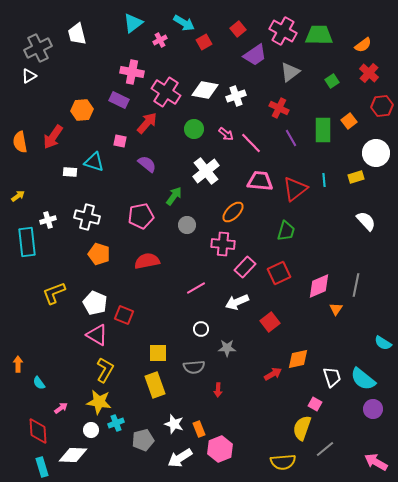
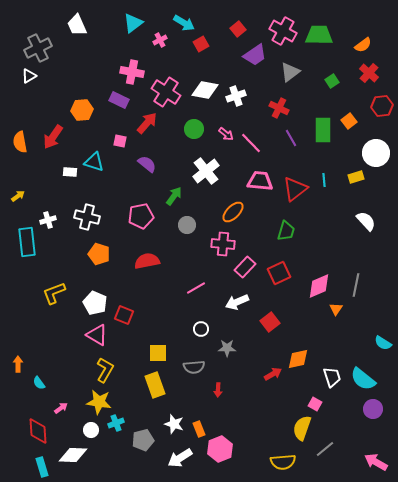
white trapezoid at (77, 34): moved 9 px up; rotated 10 degrees counterclockwise
red square at (204, 42): moved 3 px left, 2 px down
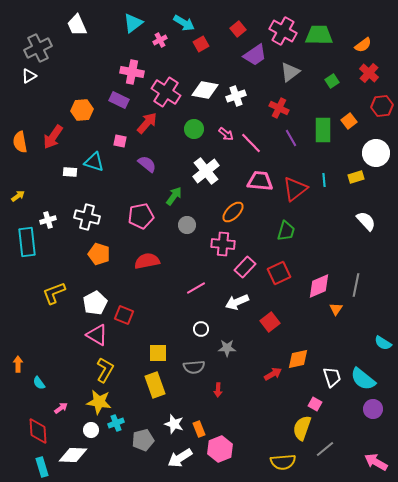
white pentagon at (95, 303): rotated 20 degrees clockwise
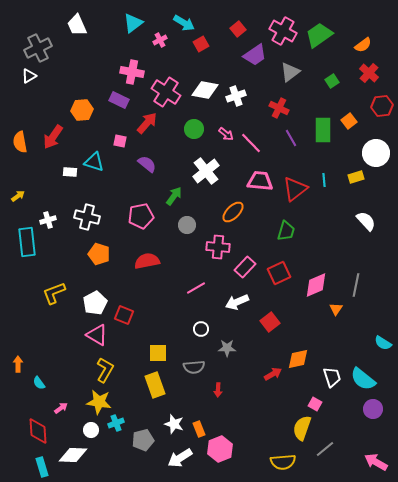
green trapezoid at (319, 35): rotated 36 degrees counterclockwise
pink cross at (223, 244): moved 5 px left, 3 px down
pink diamond at (319, 286): moved 3 px left, 1 px up
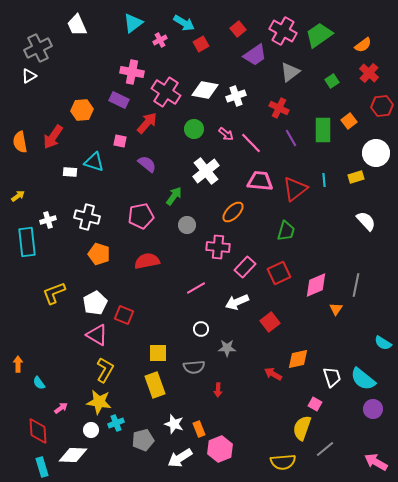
red arrow at (273, 374): rotated 120 degrees counterclockwise
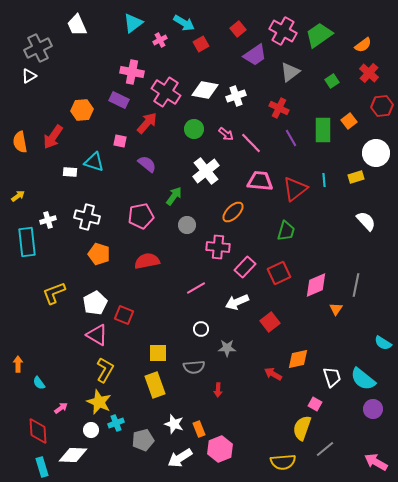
yellow star at (99, 402): rotated 15 degrees clockwise
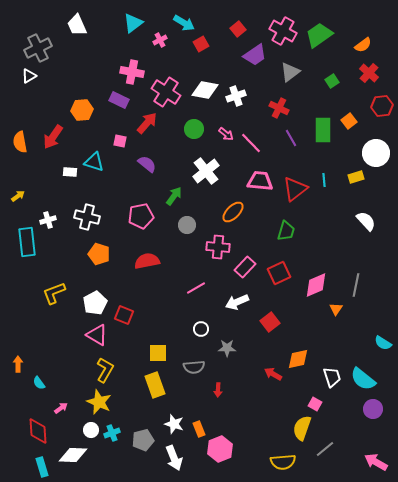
cyan cross at (116, 423): moved 4 px left, 10 px down
white arrow at (180, 458): moved 6 px left; rotated 80 degrees counterclockwise
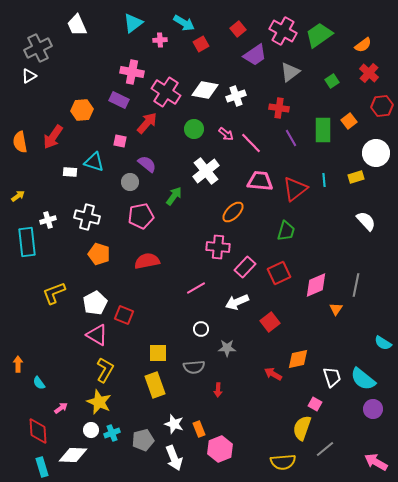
pink cross at (160, 40): rotated 24 degrees clockwise
red cross at (279, 108): rotated 18 degrees counterclockwise
gray circle at (187, 225): moved 57 px left, 43 px up
